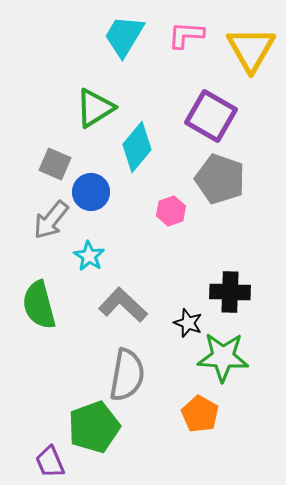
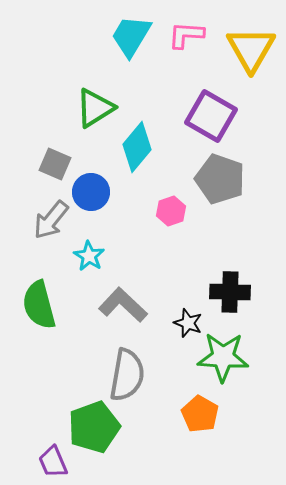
cyan trapezoid: moved 7 px right
purple trapezoid: moved 3 px right
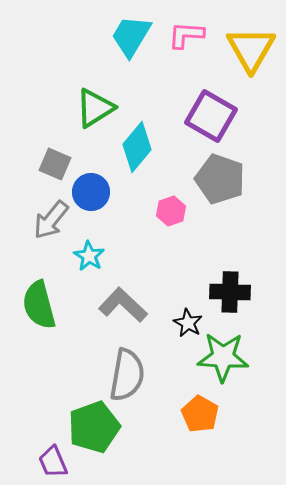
black star: rotated 8 degrees clockwise
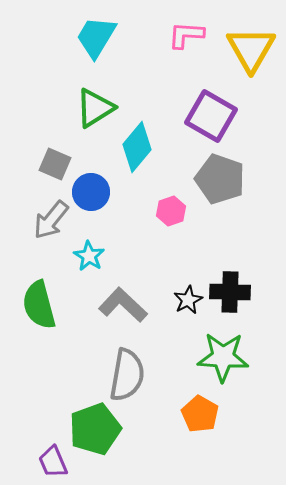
cyan trapezoid: moved 35 px left, 1 px down
black star: moved 23 px up; rotated 16 degrees clockwise
green pentagon: moved 1 px right, 2 px down
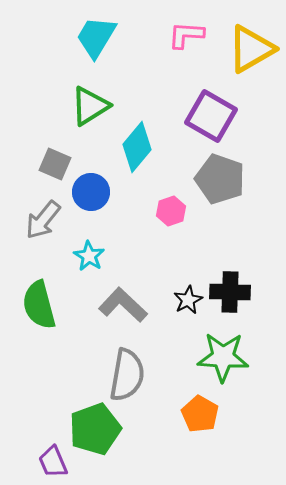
yellow triangle: rotated 30 degrees clockwise
green triangle: moved 5 px left, 2 px up
gray arrow: moved 8 px left
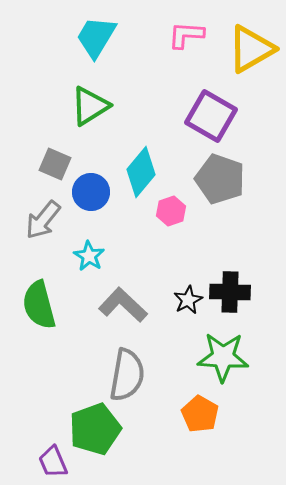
cyan diamond: moved 4 px right, 25 px down
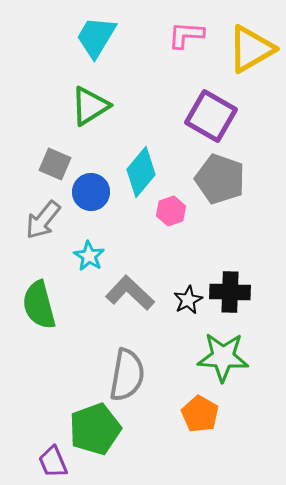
gray L-shape: moved 7 px right, 12 px up
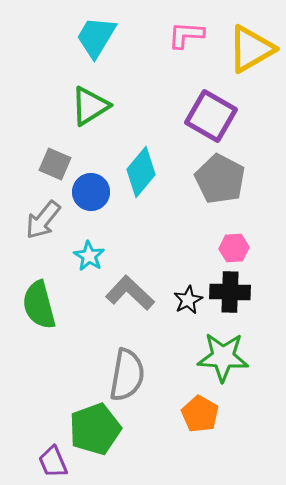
gray pentagon: rotated 9 degrees clockwise
pink hexagon: moved 63 px right, 37 px down; rotated 16 degrees clockwise
